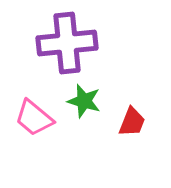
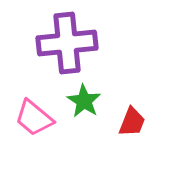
green star: rotated 16 degrees clockwise
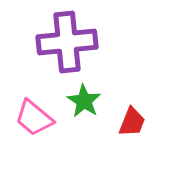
purple cross: moved 1 px up
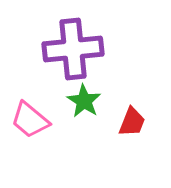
purple cross: moved 6 px right, 7 px down
pink trapezoid: moved 4 px left, 2 px down
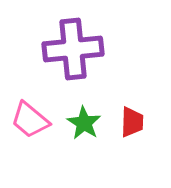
green star: moved 22 px down
red trapezoid: rotated 20 degrees counterclockwise
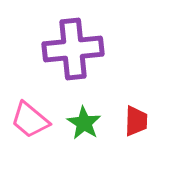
red trapezoid: moved 4 px right, 1 px up
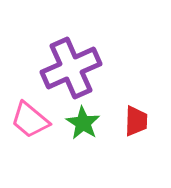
purple cross: moved 2 px left, 19 px down; rotated 18 degrees counterclockwise
green star: moved 1 px left
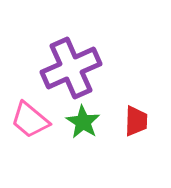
green star: moved 1 px up
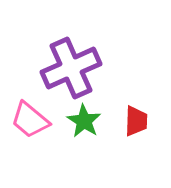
green star: moved 1 px right, 1 px up
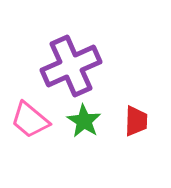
purple cross: moved 2 px up
